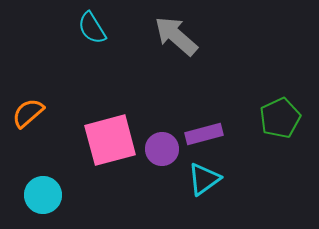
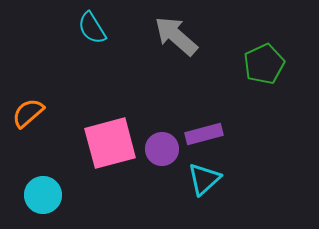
green pentagon: moved 16 px left, 54 px up
pink square: moved 3 px down
cyan triangle: rotated 6 degrees counterclockwise
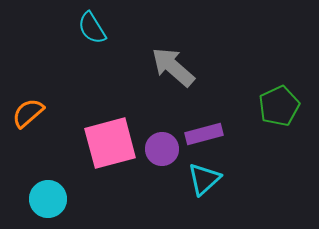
gray arrow: moved 3 px left, 31 px down
green pentagon: moved 15 px right, 42 px down
cyan circle: moved 5 px right, 4 px down
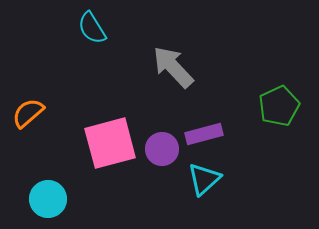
gray arrow: rotated 6 degrees clockwise
